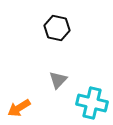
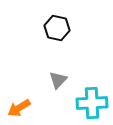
cyan cross: rotated 16 degrees counterclockwise
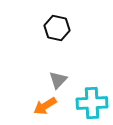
orange arrow: moved 26 px right, 2 px up
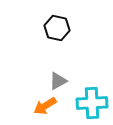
gray triangle: moved 1 px down; rotated 18 degrees clockwise
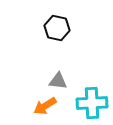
gray triangle: rotated 36 degrees clockwise
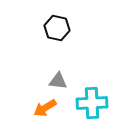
orange arrow: moved 2 px down
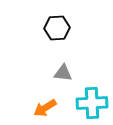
black hexagon: rotated 15 degrees counterclockwise
gray triangle: moved 5 px right, 8 px up
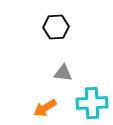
black hexagon: moved 1 px left, 1 px up
